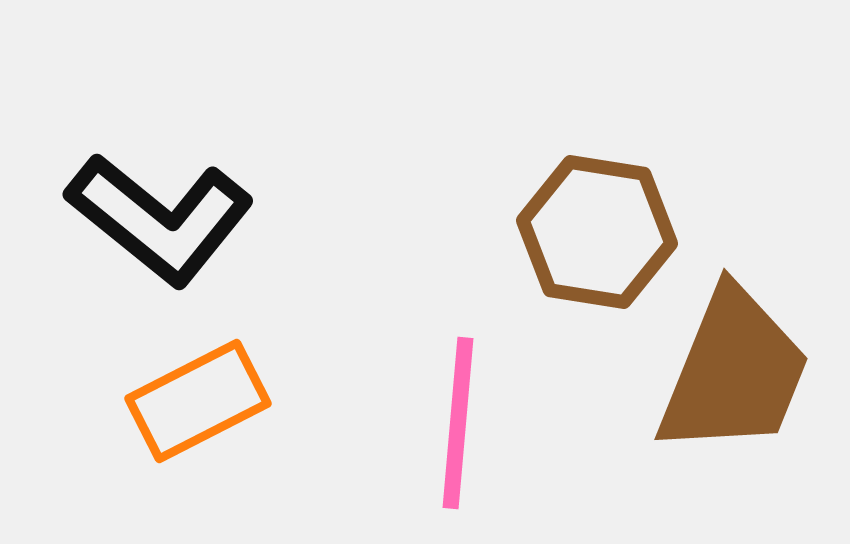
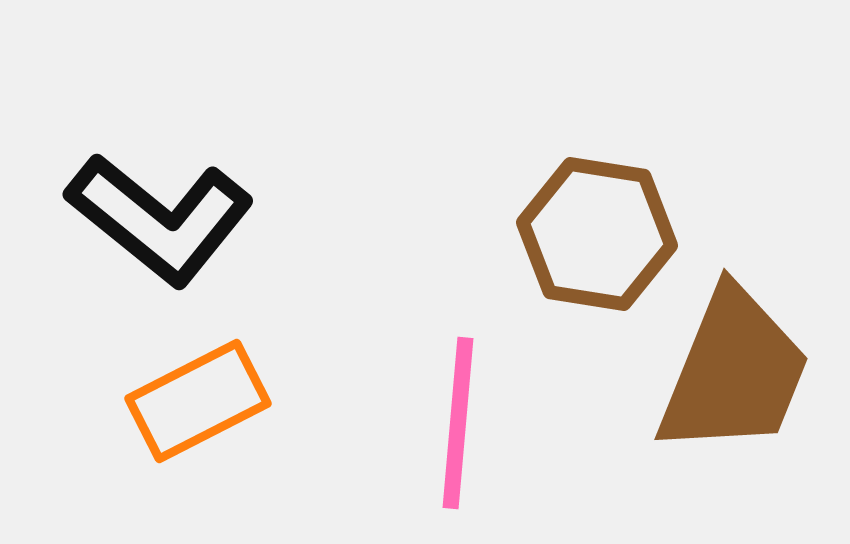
brown hexagon: moved 2 px down
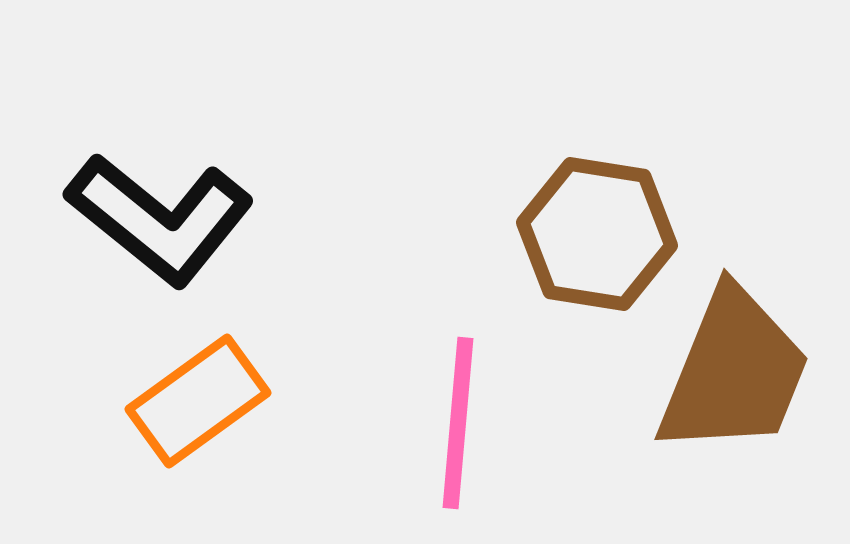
orange rectangle: rotated 9 degrees counterclockwise
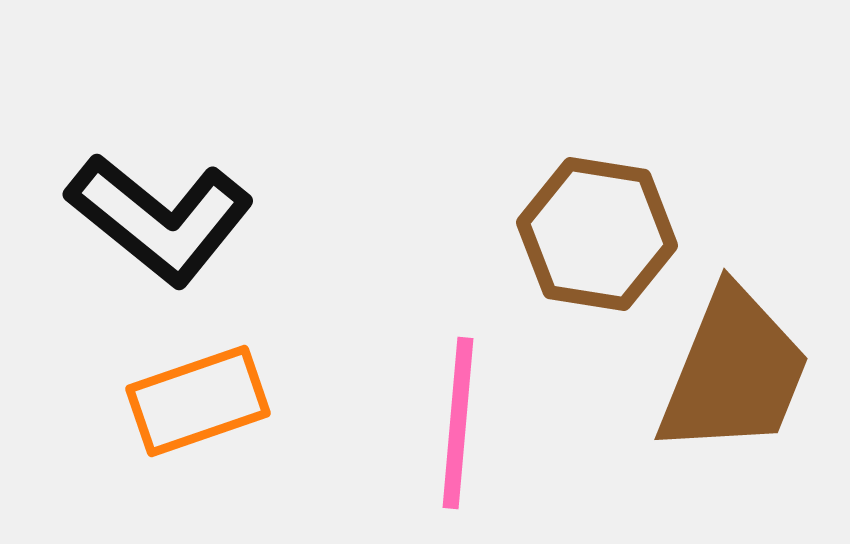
orange rectangle: rotated 17 degrees clockwise
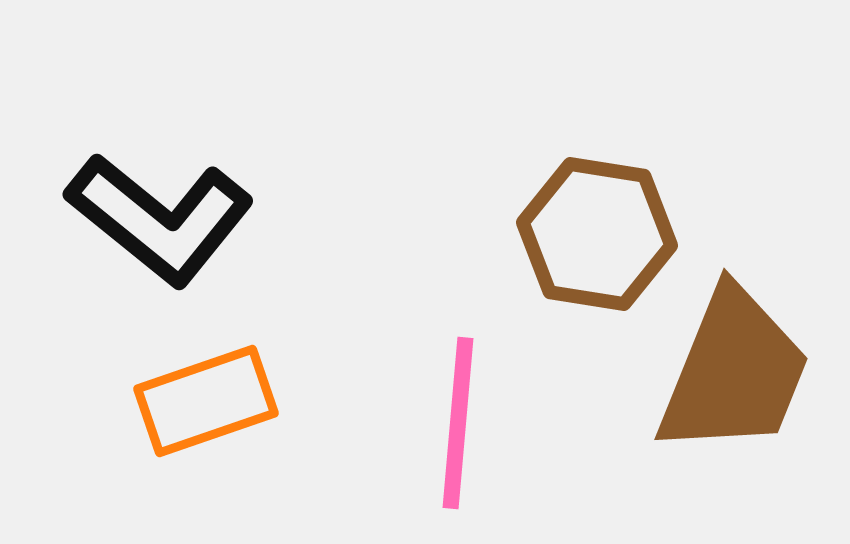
orange rectangle: moved 8 px right
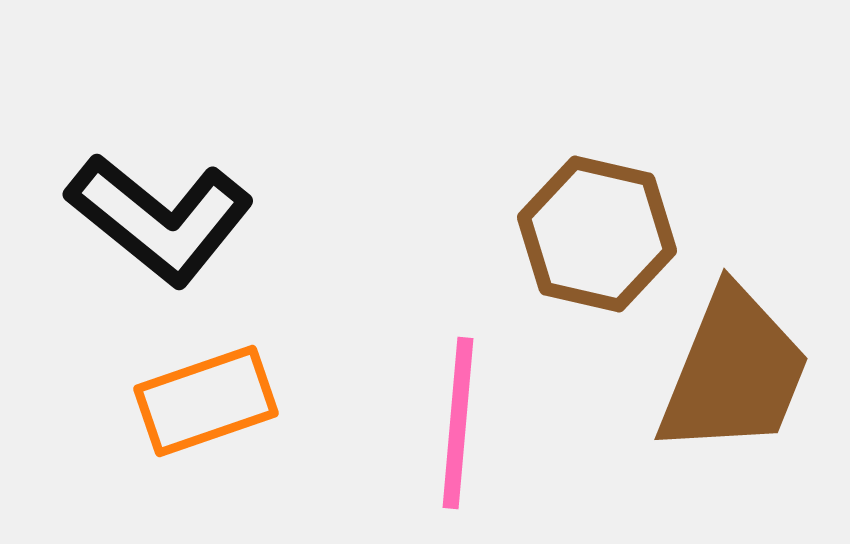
brown hexagon: rotated 4 degrees clockwise
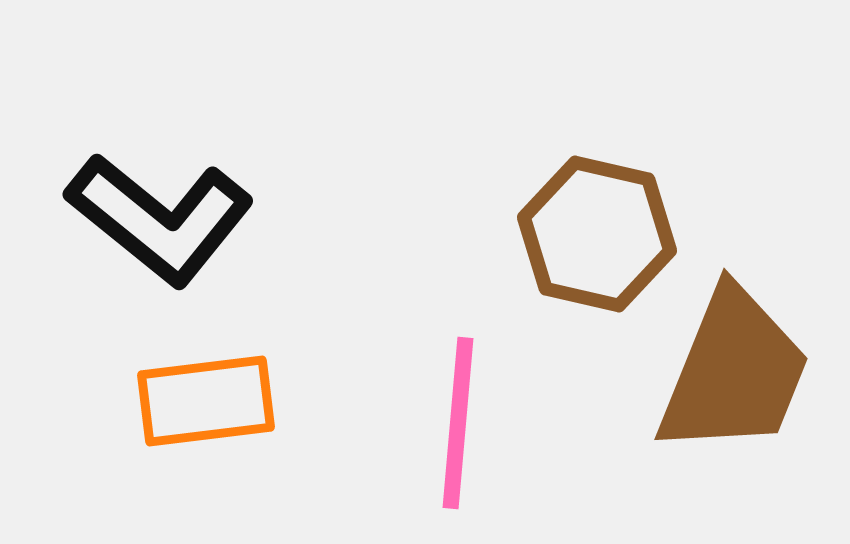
orange rectangle: rotated 12 degrees clockwise
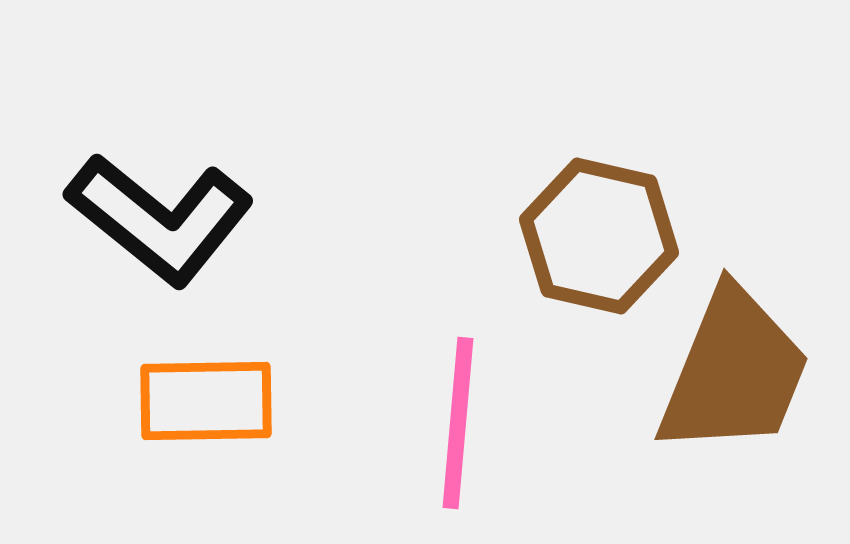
brown hexagon: moved 2 px right, 2 px down
orange rectangle: rotated 6 degrees clockwise
